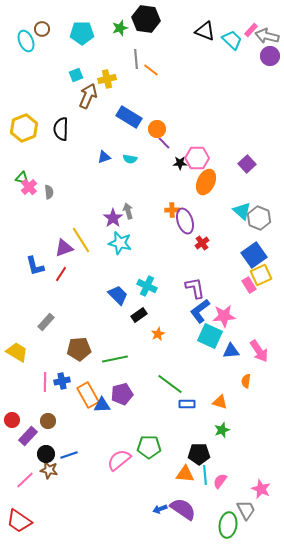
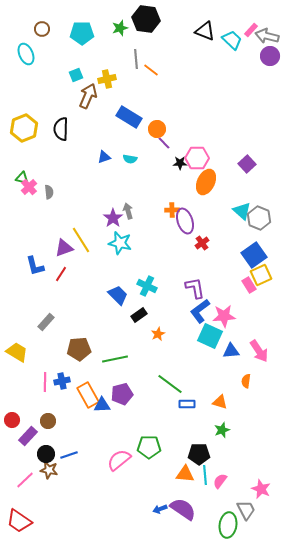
cyan ellipse at (26, 41): moved 13 px down
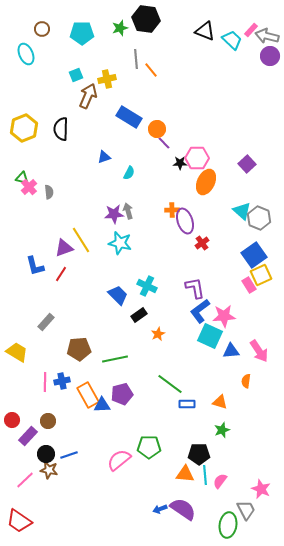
orange line at (151, 70): rotated 14 degrees clockwise
cyan semicircle at (130, 159): moved 1 px left, 14 px down; rotated 72 degrees counterclockwise
purple star at (113, 218): moved 1 px right, 4 px up; rotated 30 degrees clockwise
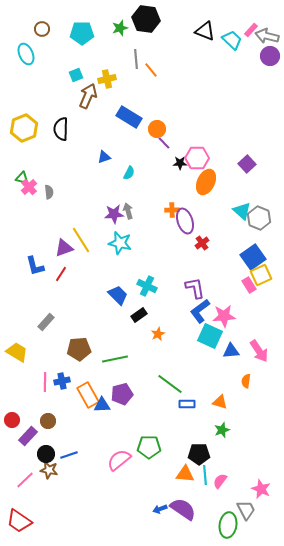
blue square at (254, 255): moved 1 px left, 2 px down
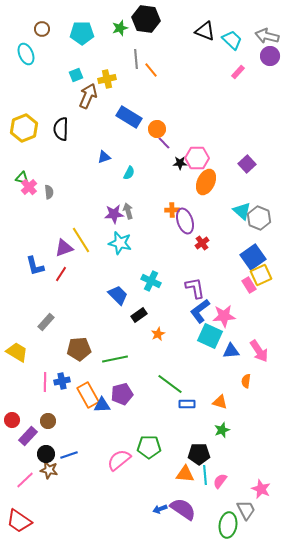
pink rectangle at (251, 30): moved 13 px left, 42 px down
cyan cross at (147, 286): moved 4 px right, 5 px up
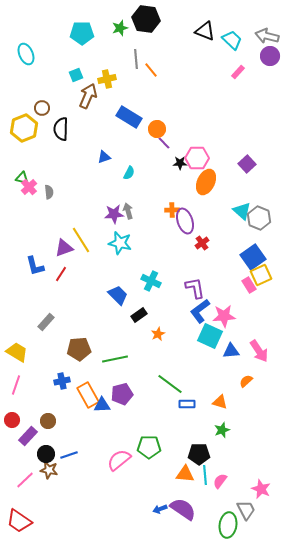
brown circle at (42, 29): moved 79 px down
orange semicircle at (246, 381): rotated 40 degrees clockwise
pink line at (45, 382): moved 29 px left, 3 px down; rotated 18 degrees clockwise
